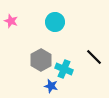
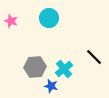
cyan circle: moved 6 px left, 4 px up
gray hexagon: moved 6 px left, 7 px down; rotated 25 degrees clockwise
cyan cross: rotated 30 degrees clockwise
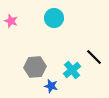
cyan circle: moved 5 px right
cyan cross: moved 8 px right, 1 px down
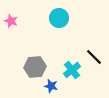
cyan circle: moved 5 px right
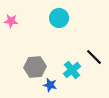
pink star: rotated 16 degrees counterclockwise
blue star: moved 1 px left, 1 px up
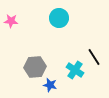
black line: rotated 12 degrees clockwise
cyan cross: moved 3 px right; rotated 18 degrees counterclockwise
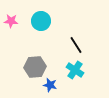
cyan circle: moved 18 px left, 3 px down
black line: moved 18 px left, 12 px up
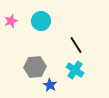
pink star: rotated 24 degrees counterclockwise
blue star: rotated 16 degrees clockwise
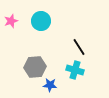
black line: moved 3 px right, 2 px down
cyan cross: rotated 18 degrees counterclockwise
blue star: rotated 24 degrees counterclockwise
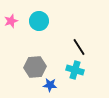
cyan circle: moved 2 px left
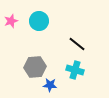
black line: moved 2 px left, 3 px up; rotated 18 degrees counterclockwise
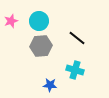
black line: moved 6 px up
gray hexagon: moved 6 px right, 21 px up
